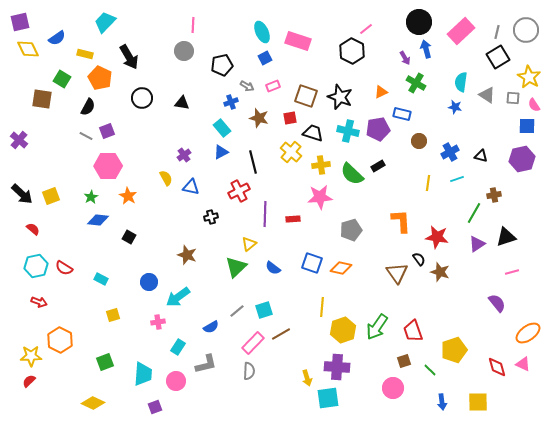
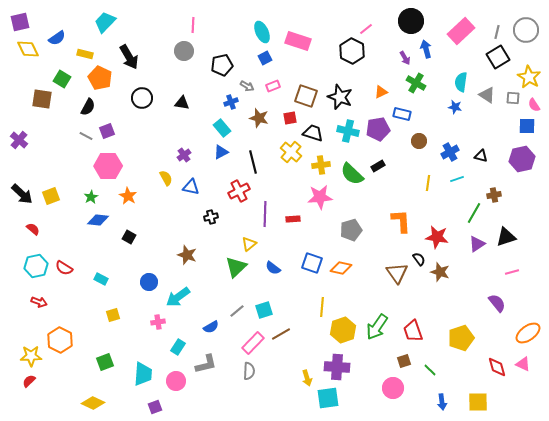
black circle at (419, 22): moved 8 px left, 1 px up
yellow pentagon at (454, 350): moved 7 px right, 12 px up
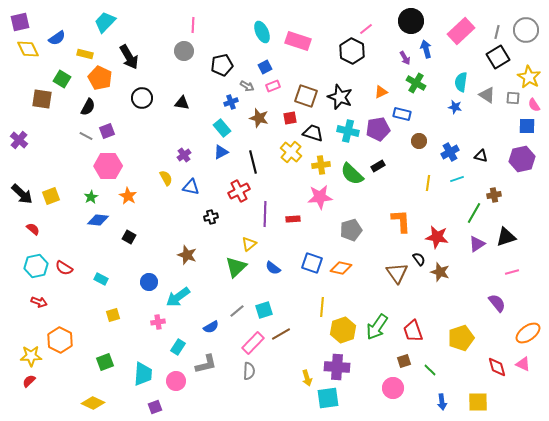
blue square at (265, 58): moved 9 px down
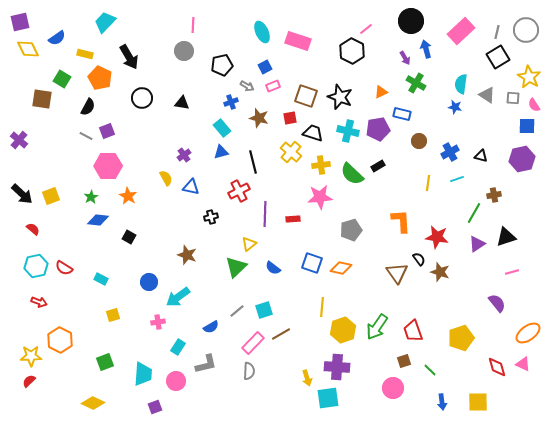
cyan semicircle at (461, 82): moved 2 px down
blue triangle at (221, 152): rotated 14 degrees clockwise
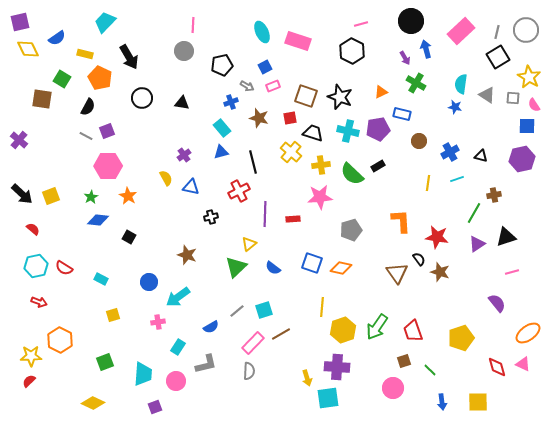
pink line at (366, 29): moved 5 px left, 5 px up; rotated 24 degrees clockwise
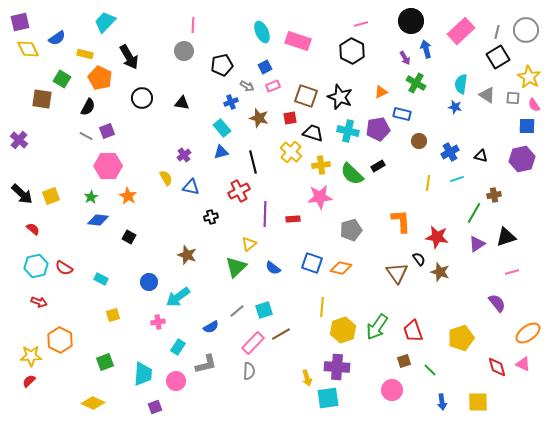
pink circle at (393, 388): moved 1 px left, 2 px down
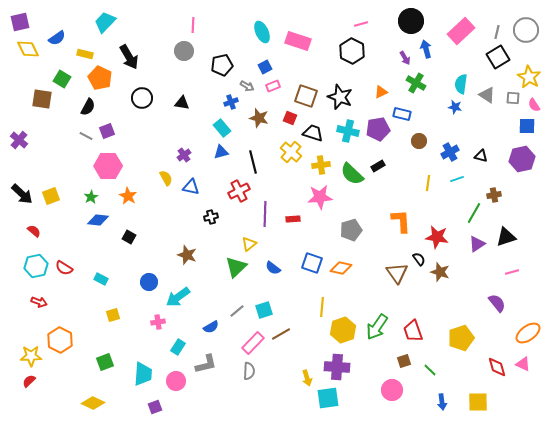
red square at (290, 118): rotated 32 degrees clockwise
red semicircle at (33, 229): moved 1 px right, 2 px down
